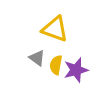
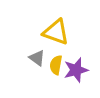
yellow triangle: moved 1 px right, 3 px down
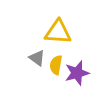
yellow triangle: moved 2 px right; rotated 16 degrees counterclockwise
purple star: moved 1 px right, 3 px down
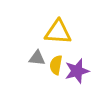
gray triangle: rotated 30 degrees counterclockwise
purple star: moved 2 px up
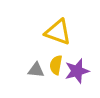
yellow triangle: rotated 16 degrees clockwise
gray triangle: moved 1 px left, 12 px down
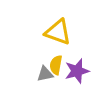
gray triangle: moved 9 px right, 4 px down; rotated 18 degrees counterclockwise
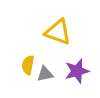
yellow semicircle: moved 28 px left
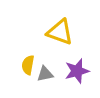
yellow triangle: moved 2 px right
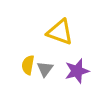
gray triangle: moved 5 px up; rotated 42 degrees counterclockwise
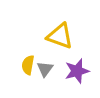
yellow triangle: moved 4 px down
